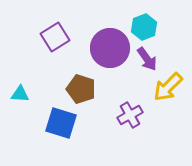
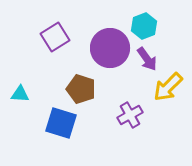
cyan hexagon: moved 1 px up
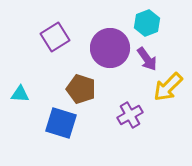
cyan hexagon: moved 3 px right, 3 px up
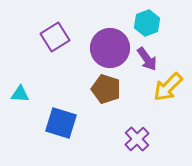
brown pentagon: moved 25 px right
purple cross: moved 7 px right, 24 px down; rotated 15 degrees counterclockwise
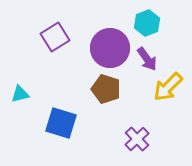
cyan triangle: rotated 18 degrees counterclockwise
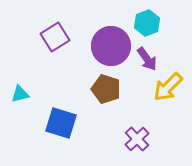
purple circle: moved 1 px right, 2 px up
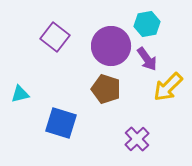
cyan hexagon: moved 1 px down; rotated 10 degrees clockwise
purple square: rotated 20 degrees counterclockwise
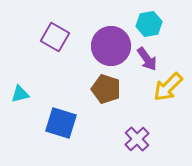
cyan hexagon: moved 2 px right
purple square: rotated 8 degrees counterclockwise
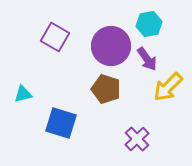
cyan triangle: moved 3 px right
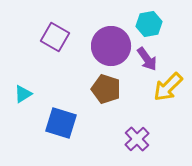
cyan triangle: rotated 18 degrees counterclockwise
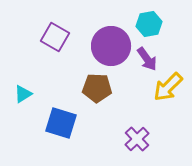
brown pentagon: moved 9 px left, 1 px up; rotated 16 degrees counterclockwise
